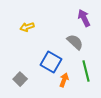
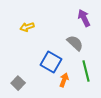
gray semicircle: moved 1 px down
gray square: moved 2 px left, 4 px down
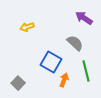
purple arrow: rotated 30 degrees counterclockwise
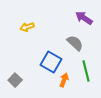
gray square: moved 3 px left, 3 px up
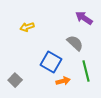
orange arrow: moved 1 px left, 1 px down; rotated 56 degrees clockwise
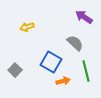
purple arrow: moved 1 px up
gray square: moved 10 px up
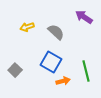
gray semicircle: moved 19 px left, 11 px up
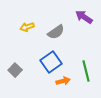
gray semicircle: rotated 102 degrees clockwise
blue square: rotated 25 degrees clockwise
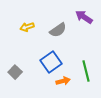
gray semicircle: moved 2 px right, 2 px up
gray square: moved 2 px down
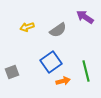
purple arrow: moved 1 px right
gray square: moved 3 px left; rotated 24 degrees clockwise
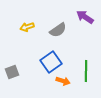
green line: rotated 15 degrees clockwise
orange arrow: rotated 32 degrees clockwise
